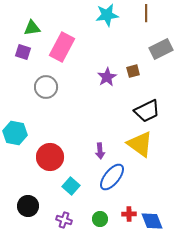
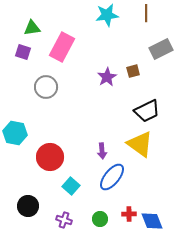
purple arrow: moved 2 px right
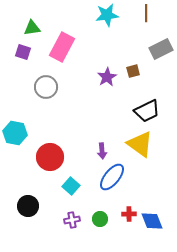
purple cross: moved 8 px right; rotated 28 degrees counterclockwise
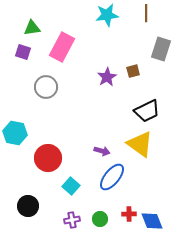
gray rectangle: rotated 45 degrees counterclockwise
purple arrow: rotated 70 degrees counterclockwise
red circle: moved 2 px left, 1 px down
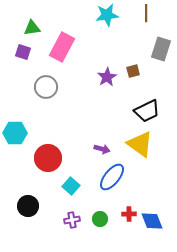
cyan hexagon: rotated 10 degrees counterclockwise
purple arrow: moved 2 px up
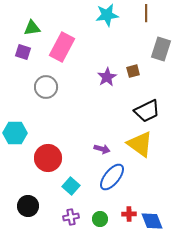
purple cross: moved 1 px left, 3 px up
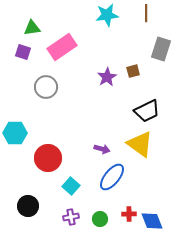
pink rectangle: rotated 28 degrees clockwise
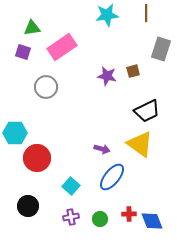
purple star: moved 1 px up; rotated 30 degrees counterclockwise
red circle: moved 11 px left
